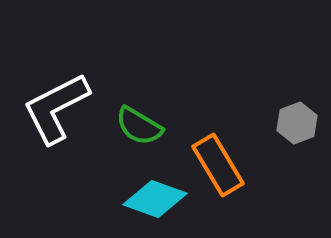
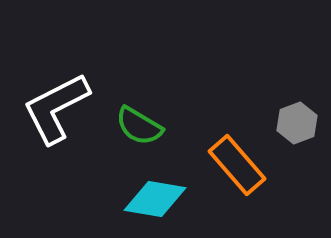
orange rectangle: moved 19 px right; rotated 10 degrees counterclockwise
cyan diamond: rotated 10 degrees counterclockwise
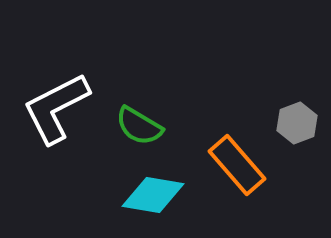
cyan diamond: moved 2 px left, 4 px up
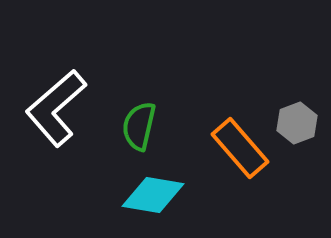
white L-shape: rotated 14 degrees counterclockwise
green semicircle: rotated 72 degrees clockwise
orange rectangle: moved 3 px right, 17 px up
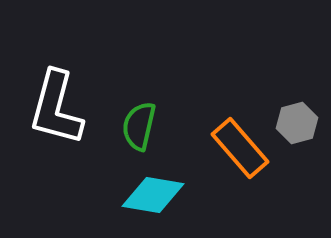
white L-shape: rotated 34 degrees counterclockwise
gray hexagon: rotated 6 degrees clockwise
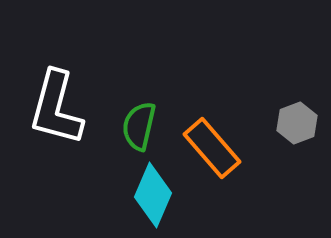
gray hexagon: rotated 6 degrees counterclockwise
orange rectangle: moved 28 px left
cyan diamond: rotated 76 degrees counterclockwise
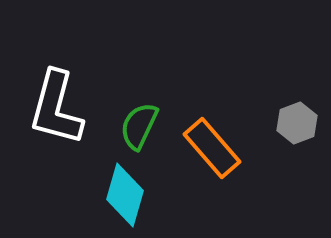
green semicircle: rotated 12 degrees clockwise
cyan diamond: moved 28 px left; rotated 8 degrees counterclockwise
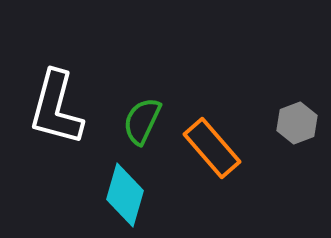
green semicircle: moved 3 px right, 5 px up
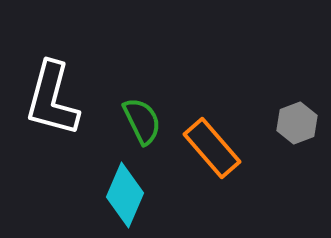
white L-shape: moved 4 px left, 9 px up
green semicircle: rotated 129 degrees clockwise
cyan diamond: rotated 8 degrees clockwise
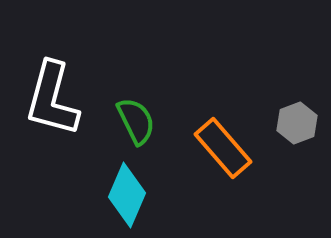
green semicircle: moved 6 px left
orange rectangle: moved 11 px right
cyan diamond: moved 2 px right
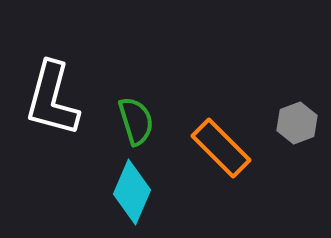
green semicircle: rotated 9 degrees clockwise
orange rectangle: moved 2 px left; rotated 4 degrees counterclockwise
cyan diamond: moved 5 px right, 3 px up
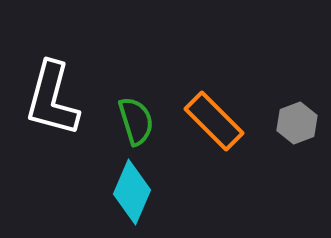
orange rectangle: moved 7 px left, 27 px up
